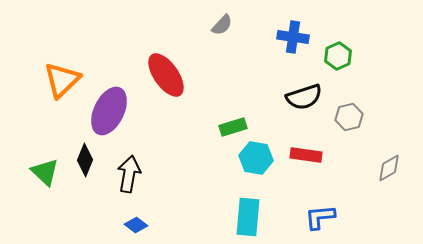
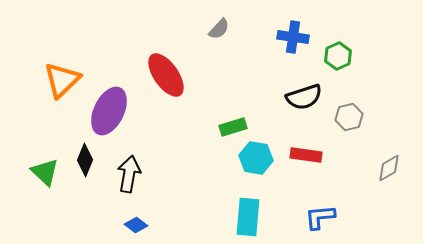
gray semicircle: moved 3 px left, 4 px down
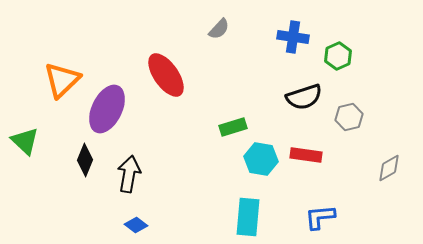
purple ellipse: moved 2 px left, 2 px up
cyan hexagon: moved 5 px right, 1 px down
green triangle: moved 20 px left, 31 px up
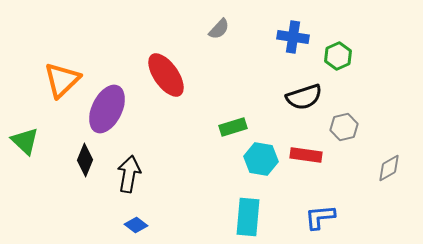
gray hexagon: moved 5 px left, 10 px down
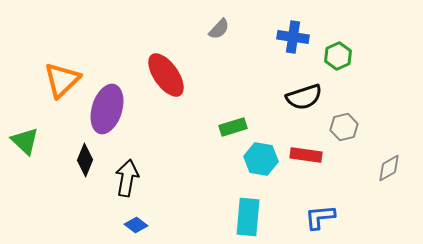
purple ellipse: rotated 9 degrees counterclockwise
black arrow: moved 2 px left, 4 px down
